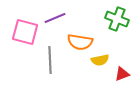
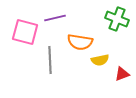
purple line: rotated 10 degrees clockwise
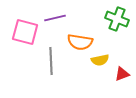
gray line: moved 1 px right, 1 px down
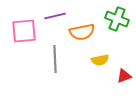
purple line: moved 2 px up
pink square: moved 1 px left, 1 px up; rotated 20 degrees counterclockwise
orange semicircle: moved 2 px right, 10 px up; rotated 20 degrees counterclockwise
gray line: moved 4 px right, 2 px up
red triangle: moved 2 px right, 2 px down
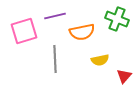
pink square: rotated 12 degrees counterclockwise
red triangle: rotated 28 degrees counterclockwise
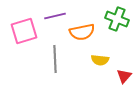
yellow semicircle: rotated 18 degrees clockwise
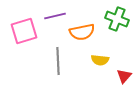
gray line: moved 3 px right, 2 px down
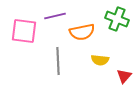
pink square: rotated 24 degrees clockwise
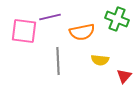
purple line: moved 5 px left, 1 px down
